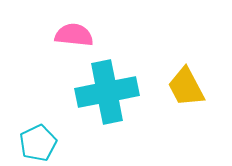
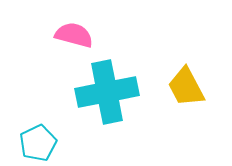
pink semicircle: rotated 9 degrees clockwise
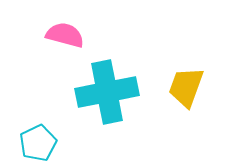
pink semicircle: moved 9 px left
yellow trapezoid: rotated 48 degrees clockwise
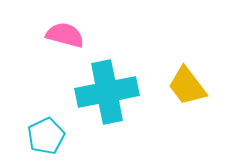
yellow trapezoid: moved 1 px right, 1 px up; rotated 57 degrees counterclockwise
cyan pentagon: moved 8 px right, 7 px up
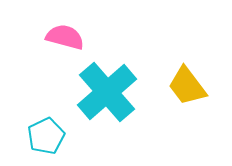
pink semicircle: moved 2 px down
cyan cross: rotated 30 degrees counterclockwise
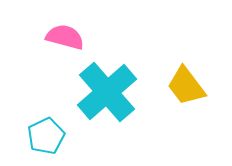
yellow trapezoid: moved 1 px left
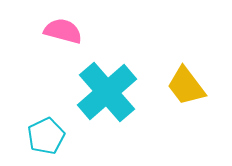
pink semicircle: moved 2 px left, 6 px up
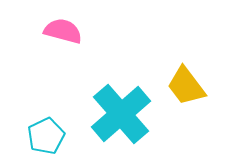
cyan cross: moved 14 px right, 22 px down
